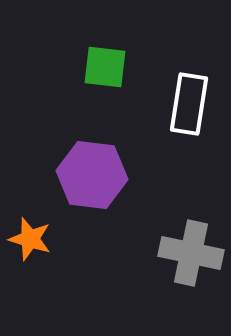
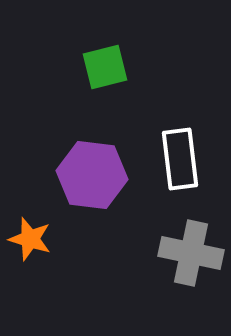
green square: rotated 21 degrees counterclockwise
white rectangle: moved 9 px left, 55 px down; rotated 16 degrees counterclockwise
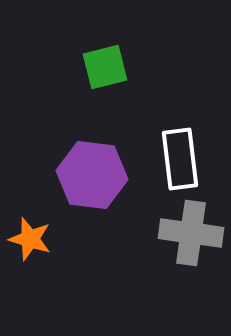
gray cross: moved 20 px up; rotated 4 degrees counterclockwise
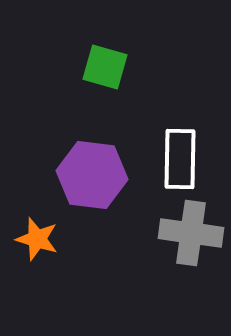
green square: rotated 30 degrees clockwise
white rectangle: rotated 8 degrees clockwise
orange star: moved 7 px right
